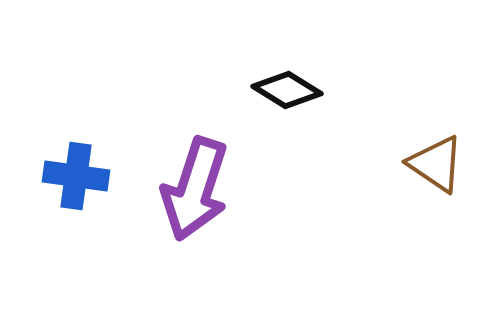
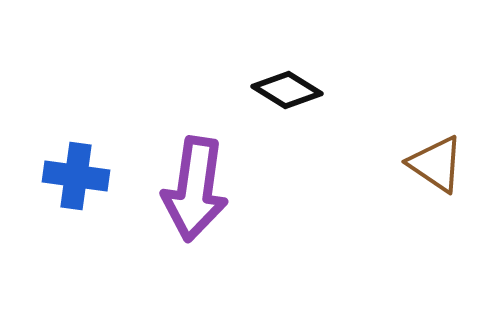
purple arrow: rotated 10 degrees counterclockwise
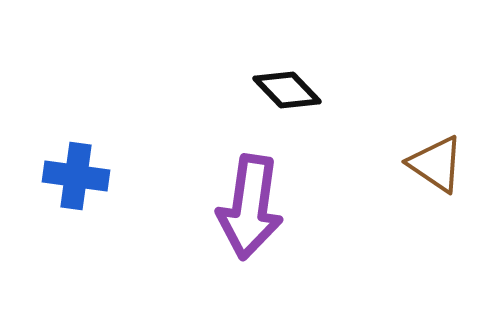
black diamond: rotated 14 degrees clockwise
purple arrow: moved 55 px right, 18 px down
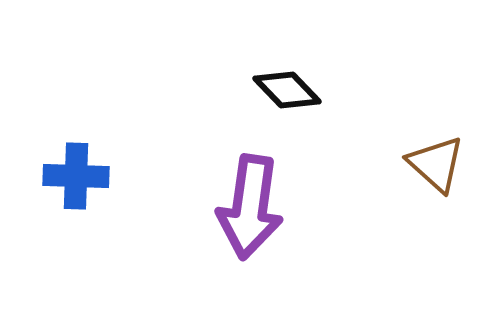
brown triangle: rotated 8 degrees clockwise
blue cross: rotated 6 degrees counterclockwise
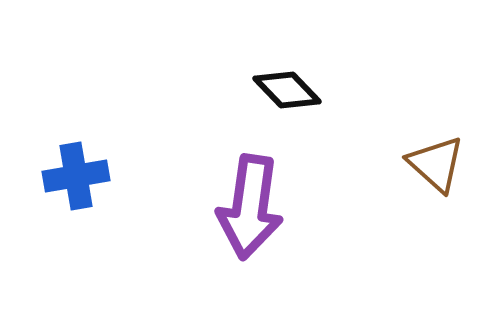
blue cross: rotated 12 degrees counterclockwise
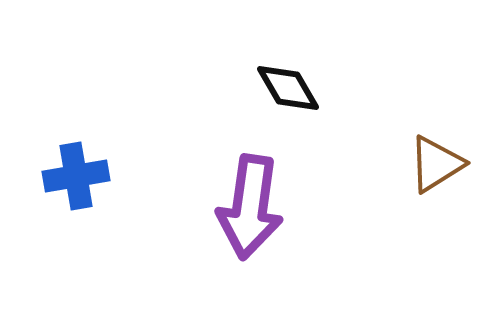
black diamond: moved 1 px right, 2 px up; rotated 14 degrees clockwise
brown triangle: rotated 46 degrees clockwise
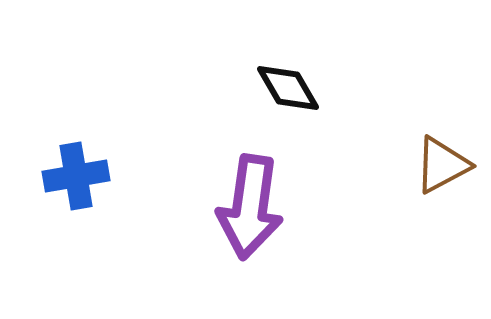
brown triangle: moved 6 px right, 1 px down; rotated 4 degrees clockwise
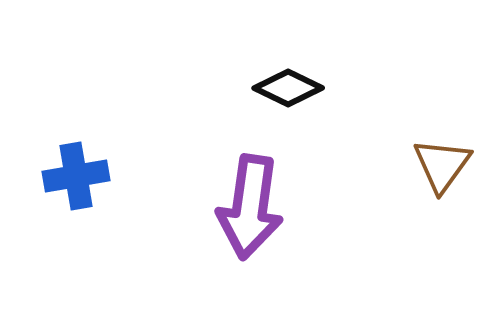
black diamond: rotated 34 degrees counterclockwise
brown triangle: rotated 26 degrees counterclockwise
